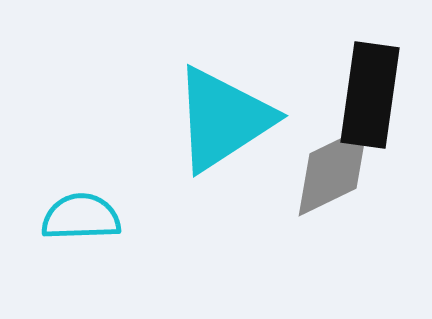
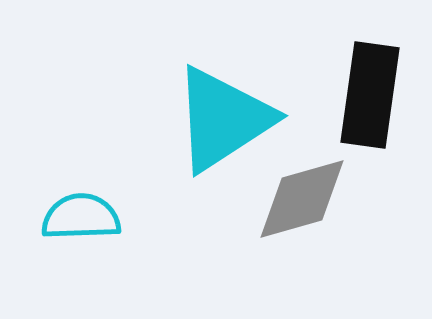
gray diamond: moved 31 px left, 28 px down; rotated 10 degrees clockwise
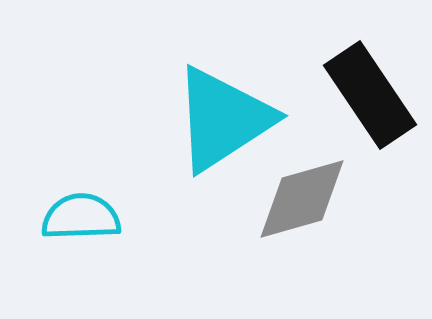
black rectangle: rotated 42 degrees counterclockwise
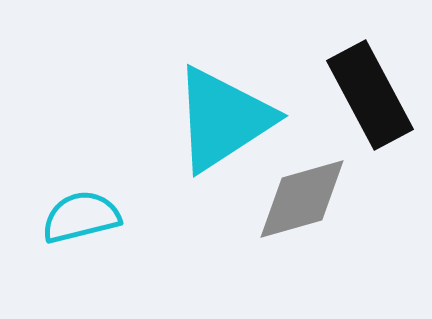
black rectangle: rotated 6 degrees clockwise
cyan semicircle: rotated 12 degrees counterclockwise
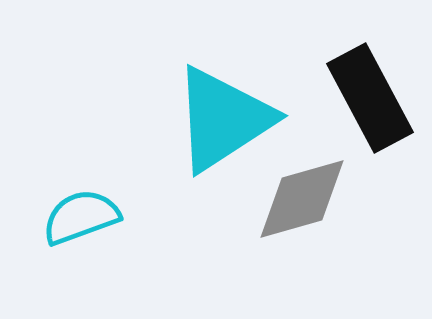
black rectangle: moved 3 px down
cyan semicircle: rotated 6 degrees counterclockwise
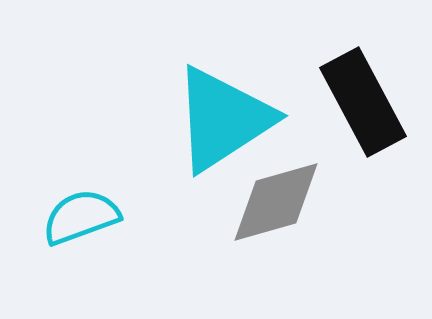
black rectangle: moved 7 px left, 4 px down
gray diamond: moved 26 px left, 3 px down
